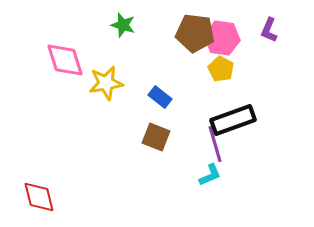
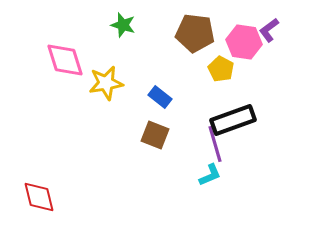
purple L-shape: rotated 30 degrees clockwise
pink hexagon: moved 22 px right, 4 px down
brown square: moved 1 px left, 2 px up
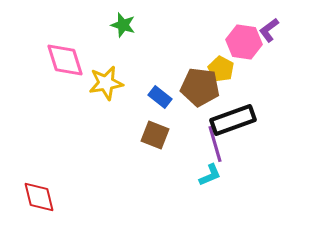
brown pentagon: moved 5 px right, 54 px down
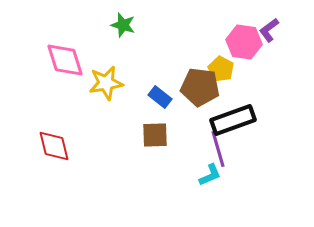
brown square: rotated 24 degrees counterclockwise
purple line: moved 3 px right, 5 px down
red diamond: moved 15 px right, 51 px up
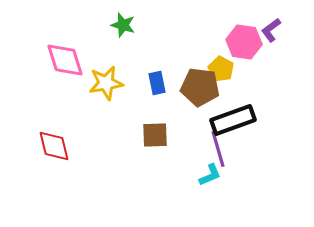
purple L-shape: moved 2 px right
blue rectangle: moved 3 px left, 14 px up; rotated 40 degrees clockwise
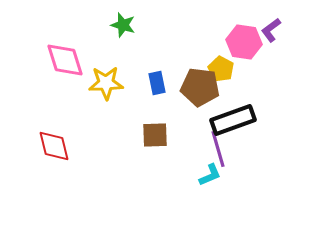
yellow star: rotated 8 degrees clockwise
